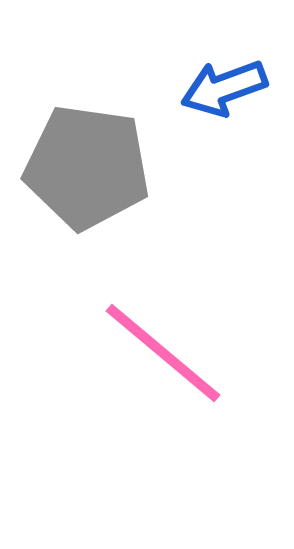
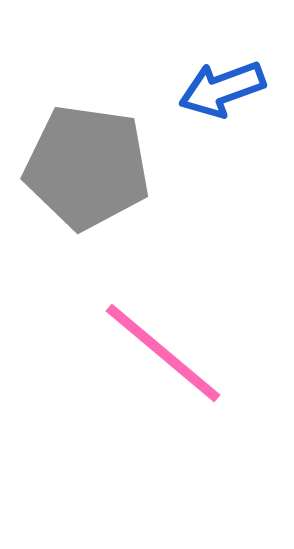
blue arrow: moved 2 px left, 1 px down
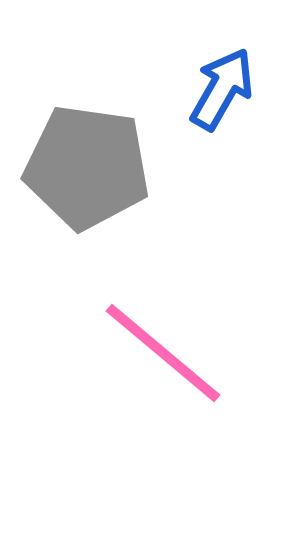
blue arrow: rotated 140 degrees clockwise
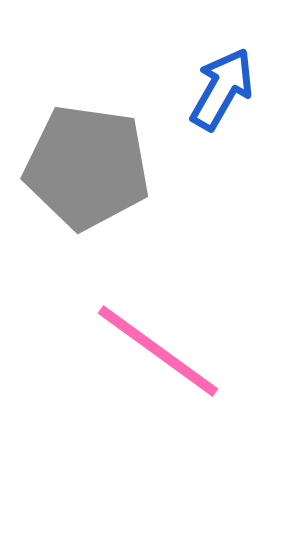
pink line: moved 5 px left, 2 px up; rotated 4 degrees counterclockwise
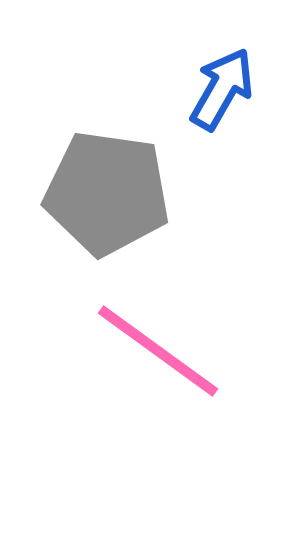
gray pentagon: moved 20 px right, 26 px down
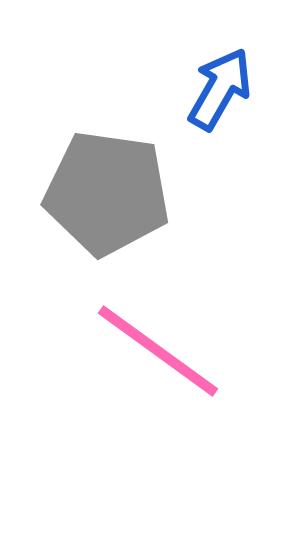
blue arrow: moved 2 px left
